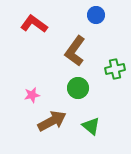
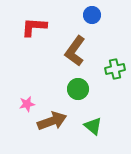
blue circle: moved 4 px left
red L-shape: moved 3 px down; rotated 32 degrees counterclockwise
green circle: moved 1 px down
pink star: moved 5 px left, 9 px down
brown arrow: rotated 8 degrees clockwise
green triangle: moved 2 px right
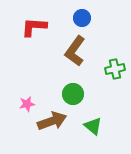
blue circle: moved 10 px left, 3 px down
green circle: moved 5 px left, 5 px down
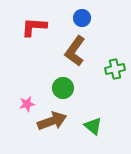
green circle: moved 10 px left, 6 px up
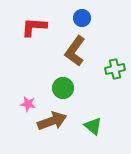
pink star: moved 1 px right; rotated 21 degrees clockwise
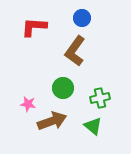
green cross: moved 15 px left, 29 px down
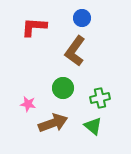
brown arrow: moved 1 px right, 2 px down
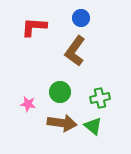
blue circle: moved 1 px left
green circle: moved 3 px left, 4 px down
brown arrow: moved 9 px right; rotated 28 degrees clockwise
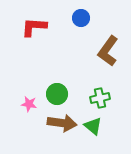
brown L-shape: moved 33 px right
green circle: moved 3 px left, 2 px down
pink star: moved 1 px right
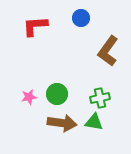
red L-shape: moved 1 px right, 1 px up; rotated 8 degrees counterclockwise
pink star: moved 7 px up; rotated 21 degrees counterclockwise
green triangle: moved 1 px right, 4 px up; rotated 30 degrees counterclockwise
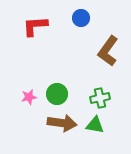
green triangle: moved 1 px right, 3 px down
